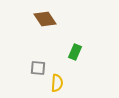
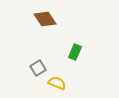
gray square: rotated 35 degrees counterclockwise
yellow semicircle: rotated 72 degrees counterclockwise
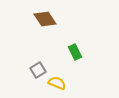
green rectangle: rotated 49 degrees counterclockwise
gray square: moved 2 px down
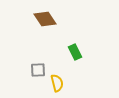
gray square: rotated 28 degrees clockwise
yellow semicircle: rotated 54 degrees clockwise
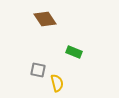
green rectangle: moved 1 px left; rotated 42 degrees counterclockwise
gray square: rotated 14 degrees clockwise
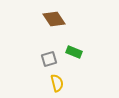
brown diamond: moved 9 px right
gray square: moved 11 px right, 11 px up; rotated 28 degrees counterclockwise
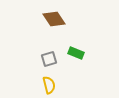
green rectangle: moved 2 px right, 1 px down
yellow semicircle: moved 8 px left, 2 px down
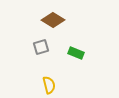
brown diamond: moved 1 px left, 1 px down; rotated 25 degrees counterclockwise
gray square: moved 8 px left, 12 px up
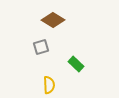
green rectangle: moved 11 px down; rotated 21 degrees clockwise
yellow semicircle: rotated 12 degrees clockwise
